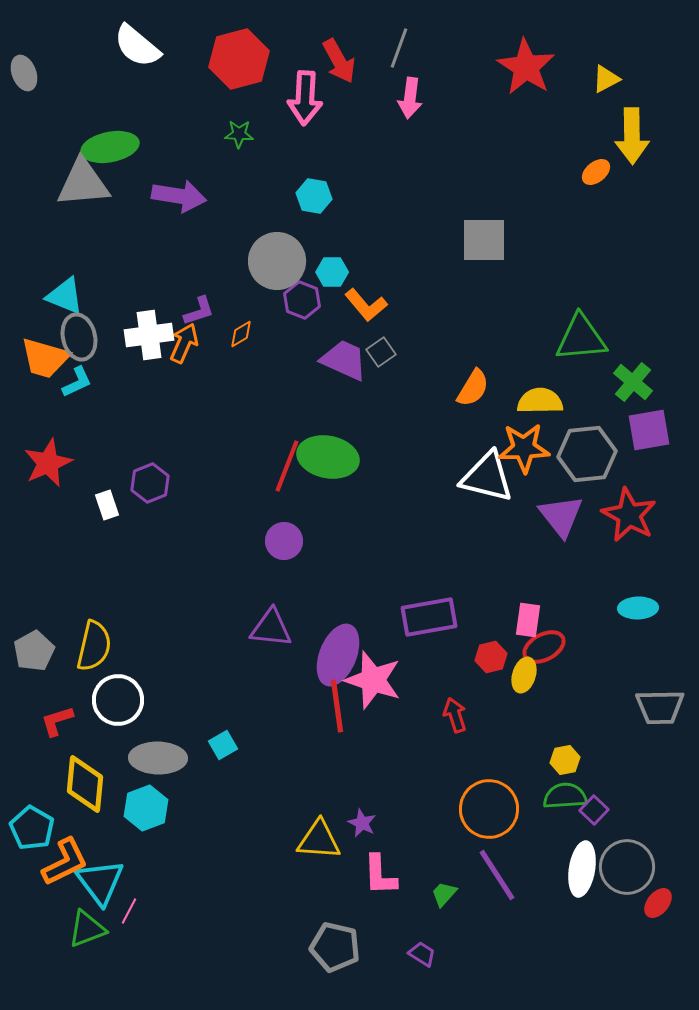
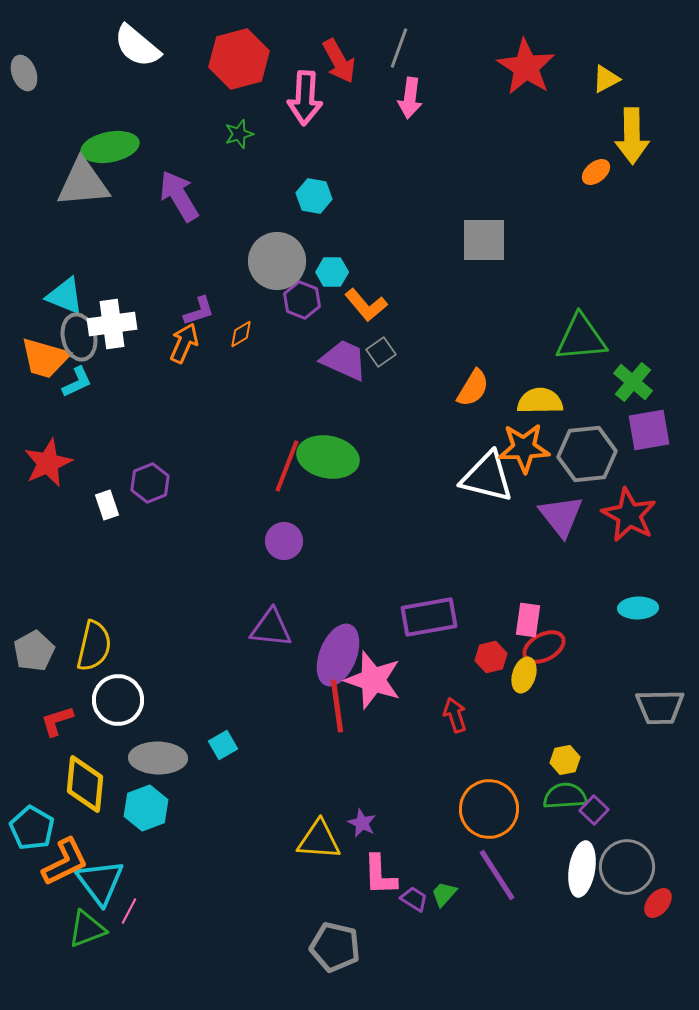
green star at (239, 134): rotated 20 degrees counterclockwise
purple arrow at (179, 196): rotated 130 degrees counterclockwise
white cross at (149, 335): moved 37 px left, 11 px up
purple trapezoid at (422, 954): moved 8 px left, 55 px up
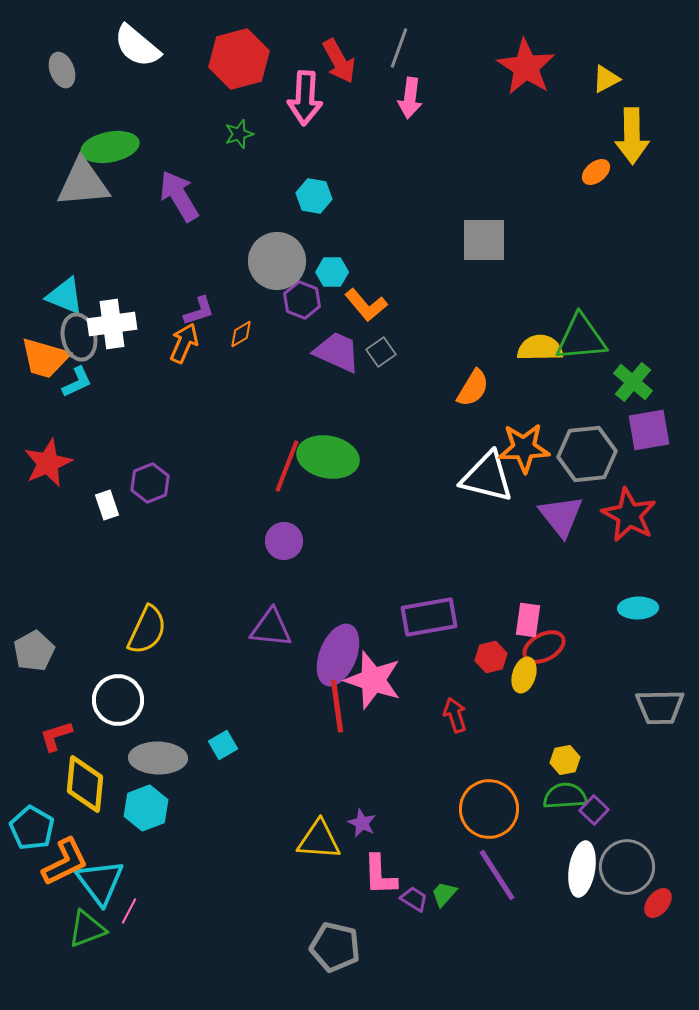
gray ellipse at (24, 73): moved 38 px right, 3 px up
purple trapezoid at (344, 360): moved 7 px left, 8 px up
yellow semicircle at (540, 401): moved 53 px up
yellow semicircle at (94, 646): moved 53 px right, 16 px up; rotated 12 degrees clockwise
red L-shape at (57, 721): moved 1 px left, 15 px down
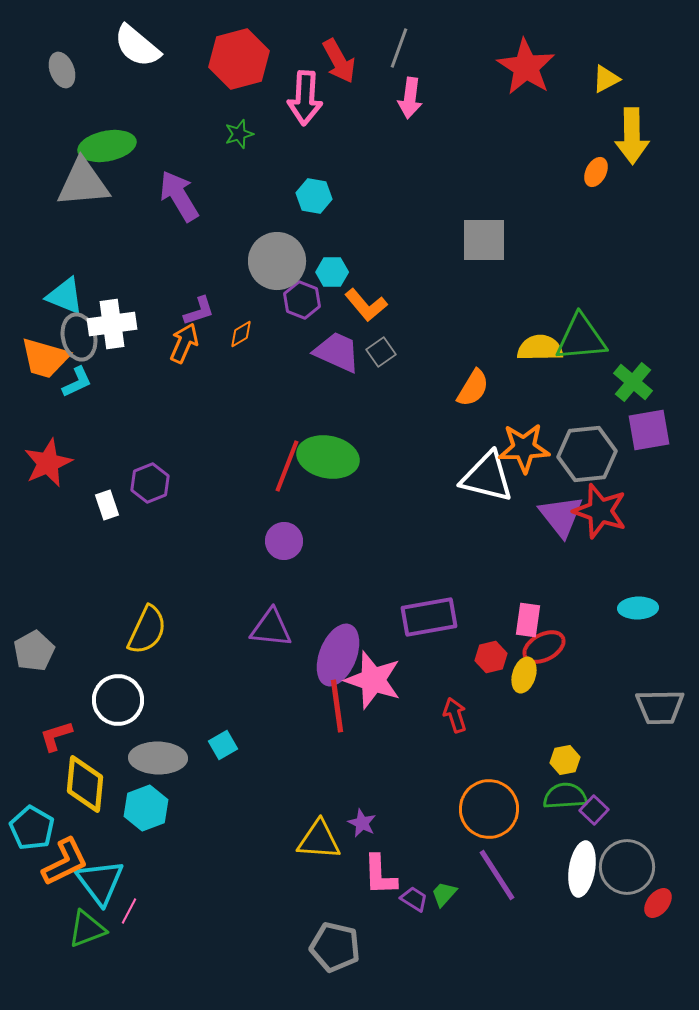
green ellipse at (110, 147): moved 3 px left, 1 px up
orange ellipse at (596, 172): rotated 24 degrees counterclockwise
red star at (629, 515): moved 29 px left, 4 px up; rotated 10 degrees counterclockwise
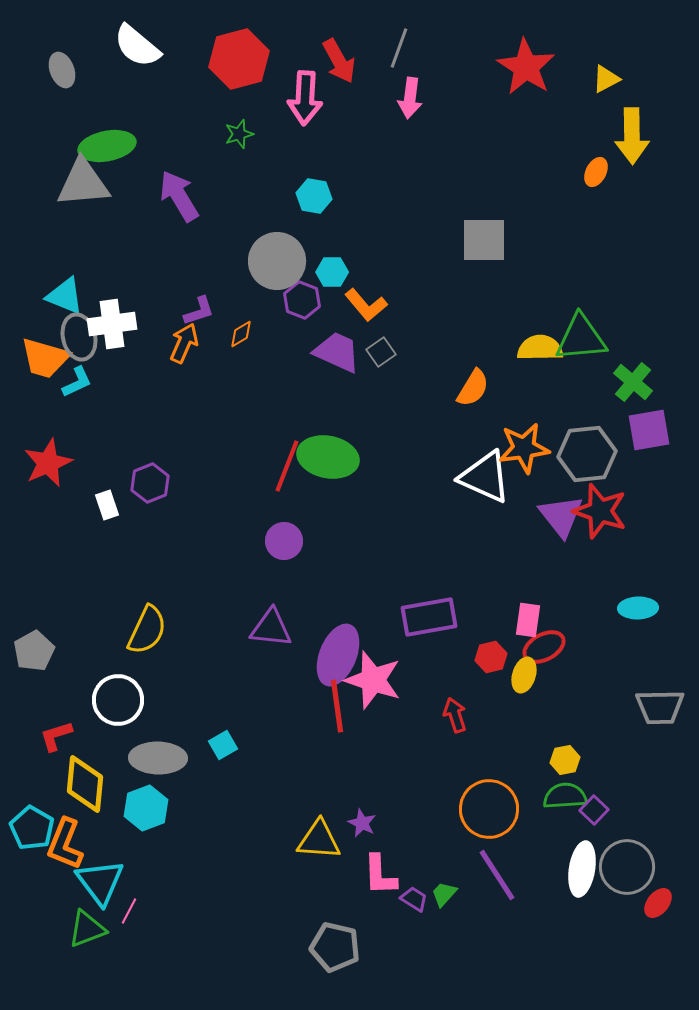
orange star at (524, 448): rotated 6 degrees counterclockwise
white triangle at (487, 477): moved 2 px left; rotated 10 degrees clockwise
orange L-shape at (65, 862): moved 18 px up; rotated 138 degrees clockwise
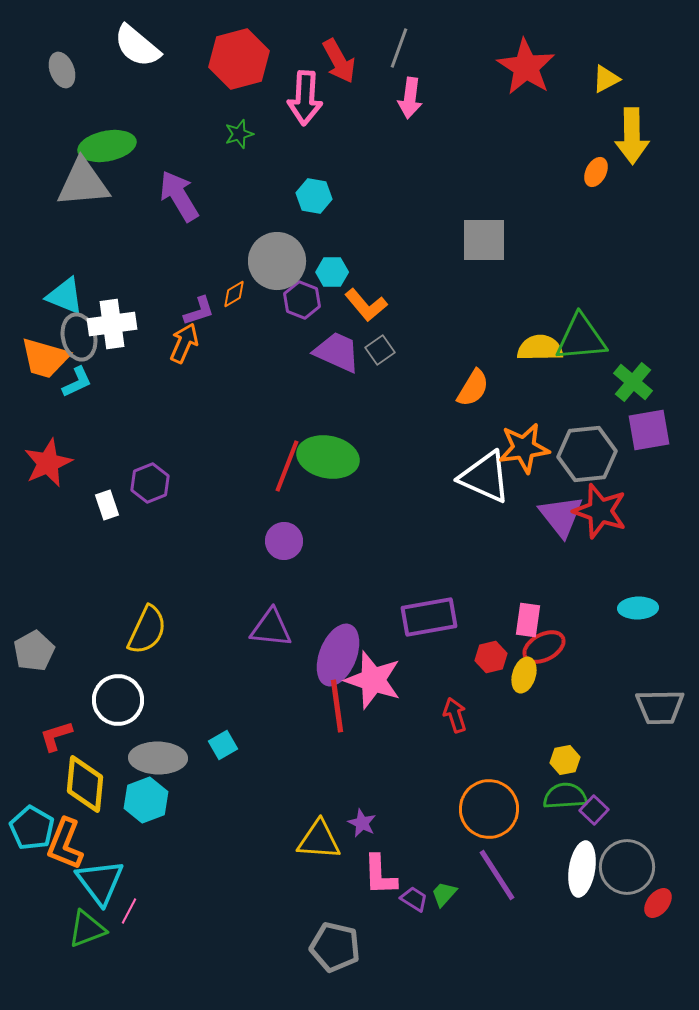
orange diamond at (241, 334): moved 7 px left, 40 px up
gray square at (381, 352): moved 1 px left, 2 px up
cyan hexagon at (146, 808): moved 8 px up
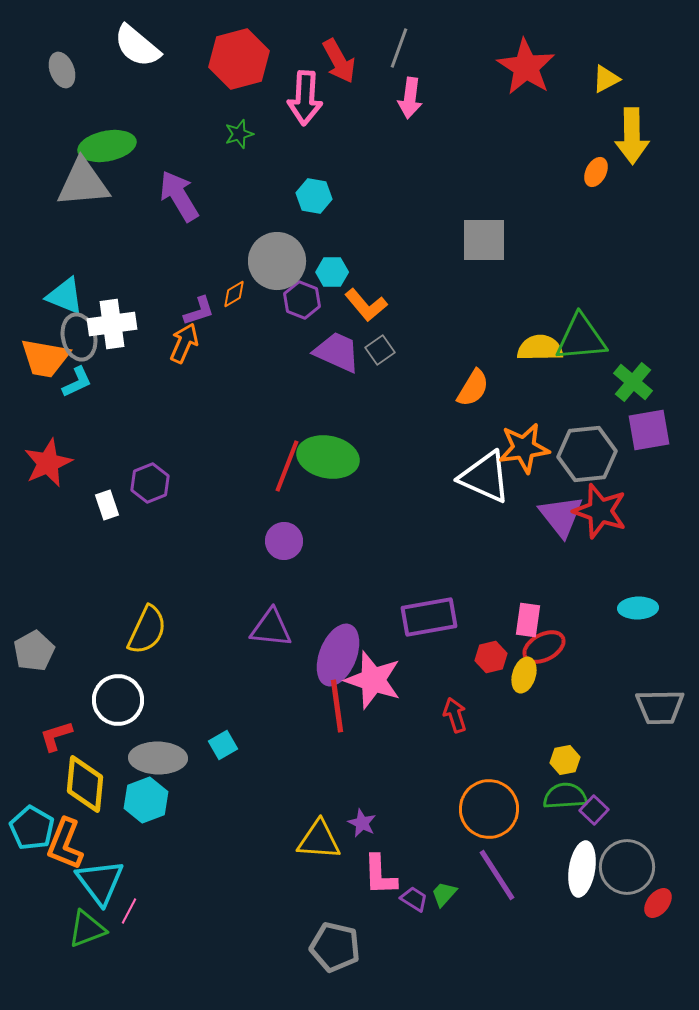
orange trapezoid at (45, 358): rotated 6 degrees counterclockwise
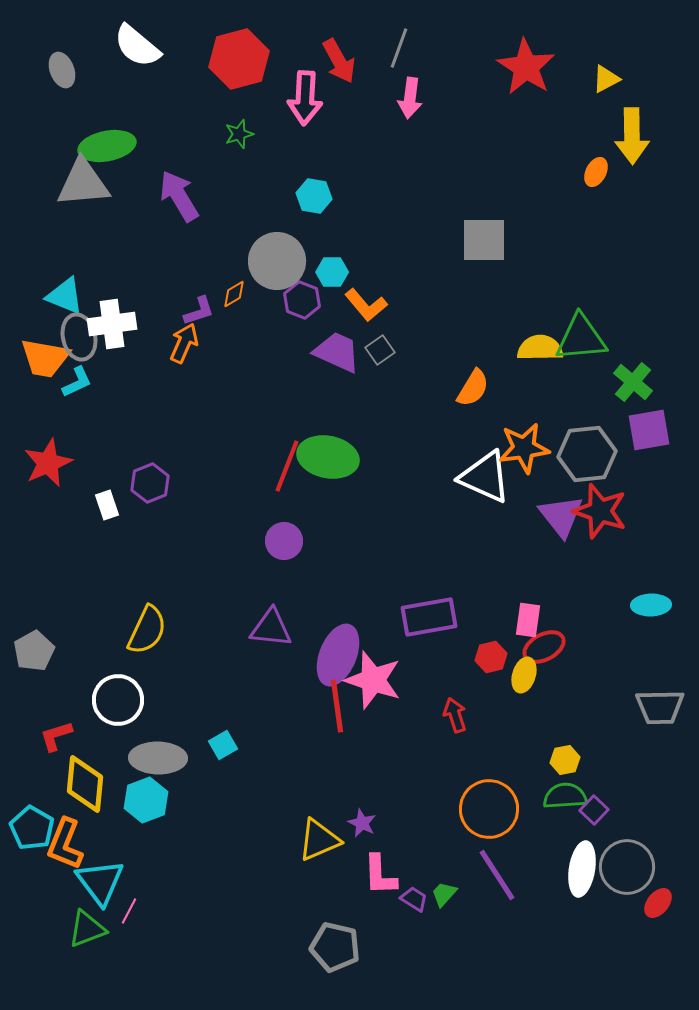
cyan ellipse at (638, 608): moved 13 px right, 3 px up
yellow triangle at (319, 840): rotated 27 degrees counterclockwise
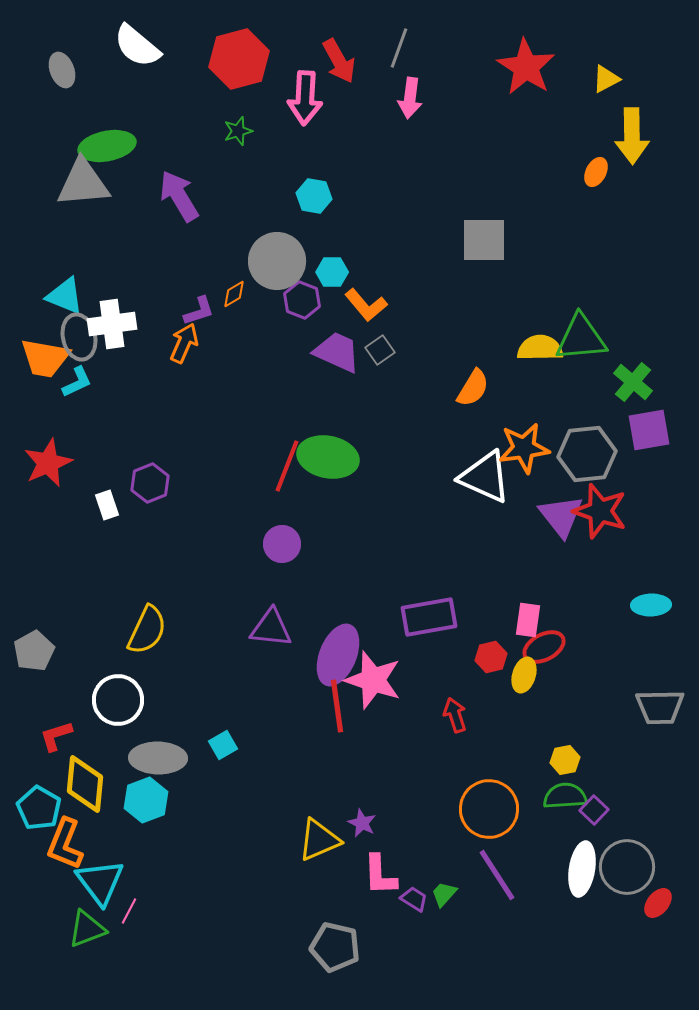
green star at (239, 134): moved 1 px left, 3 px up
purple circle at (284, 541): moved 2 px left, 3 px down
cyan pentagon at (32, 828): moved 7 px right, 20 px up
